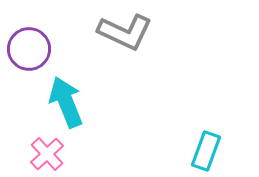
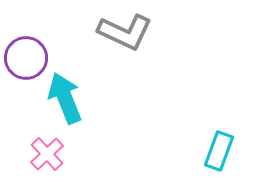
purple circle: moved 3 px left, 9 px down
cyan arrow: moved 1 px left, 4 px up
cyan rectangle: moved 13 px right
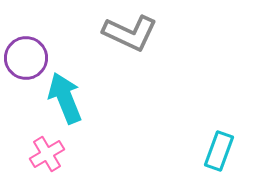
gray L-shape: moved 5 px right, 1 px down
pink cross: rotated 12 degrees clockwise
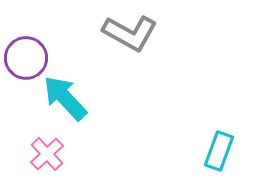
gray L-shape: rotated 4 degrees clockwise
cyan arrow: rotated 21 degrees counterclockwise
pink cross: rotated 12 degrees counterclockwise
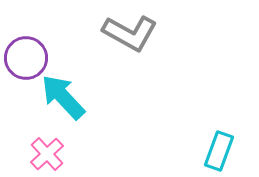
cyan arrow: moved 2 px left, 1 px up
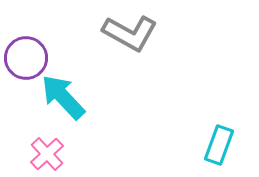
cyan rectangle: moved 6 px up
